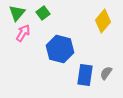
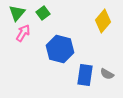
gray semicircle: moved 1 px right, 1 px down; rotated 96 degrees counterclockwise
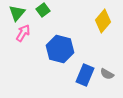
green square: moved 3 px up
blue rectangle: rotated 15 degrees clockwise
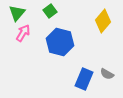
green square: moved 7 px right, 1 px down
blue hexagon: moved 7 px up
blue rectangle: moved 1 px left, 4 px down
